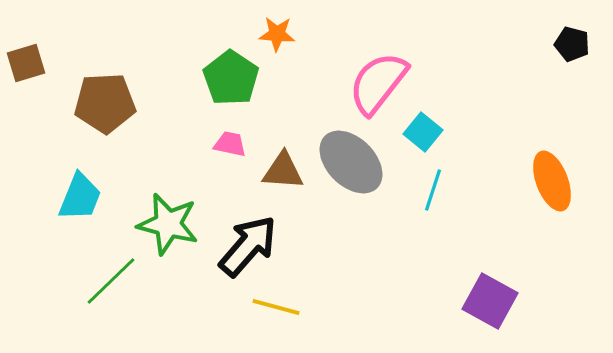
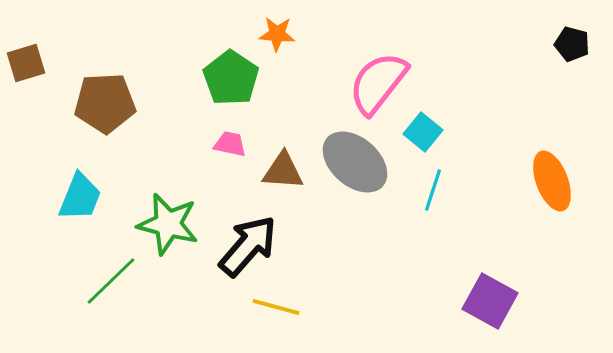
gray ellipse: moved 4 px right; rotated 4 degrees counterclockwise
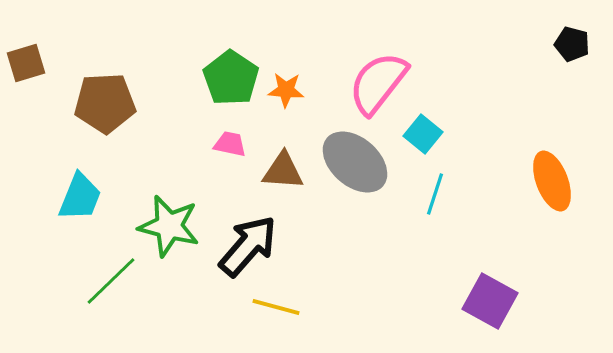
orange star: moved 9 px right, 56 px down
cyan square: moved 2 px down
cyan line: moved 2 px right, 4 px down
green star: moved 1 px right, 2 px down
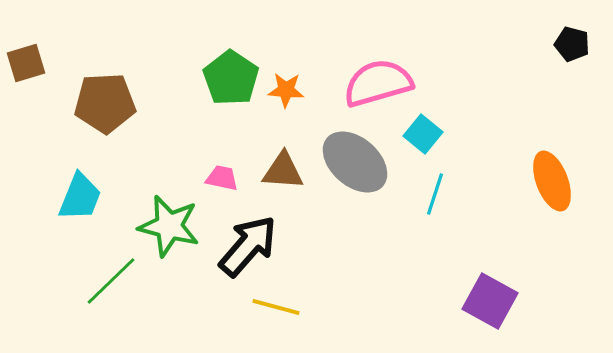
pink semicircle: rotated 36 degrees clockwise
pink trapezoid: moved 8 px left, 34 px down
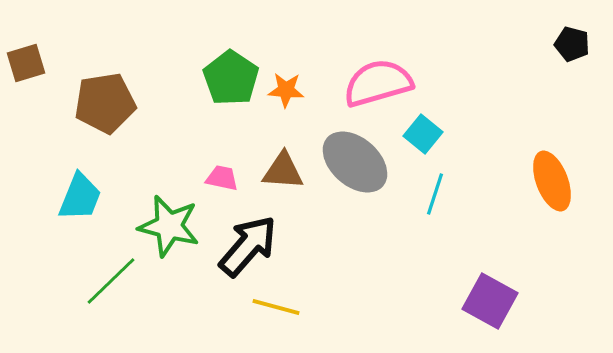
brown pentagon: rotated 6 degrees counterclockwise
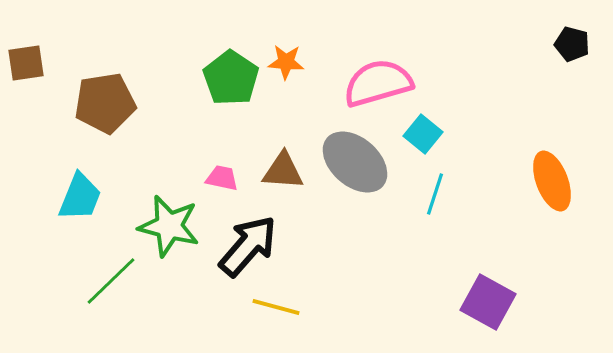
brown square: rotated 9 degrees clockwise
orange star: moved 28 px up
purple square: moved 2 px left, 1 px down
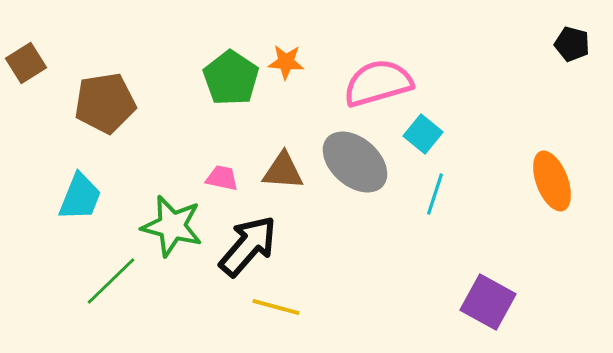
brown square: rotated 24 degrees counterclockwise
green star: moved 3 px right
